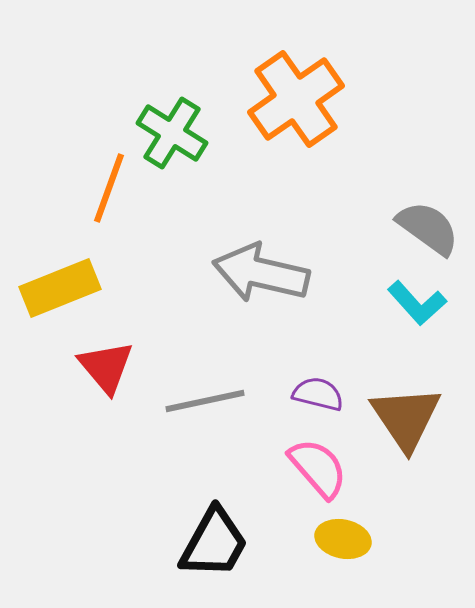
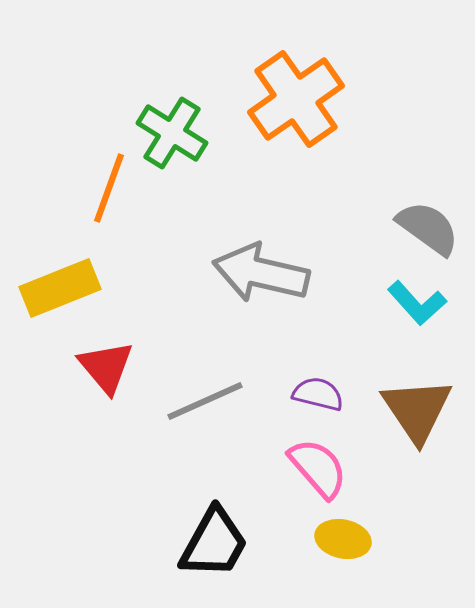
gray line: rotated 12 degrees counterclockwise
brown triangle: moved 11 px right, 8 px up
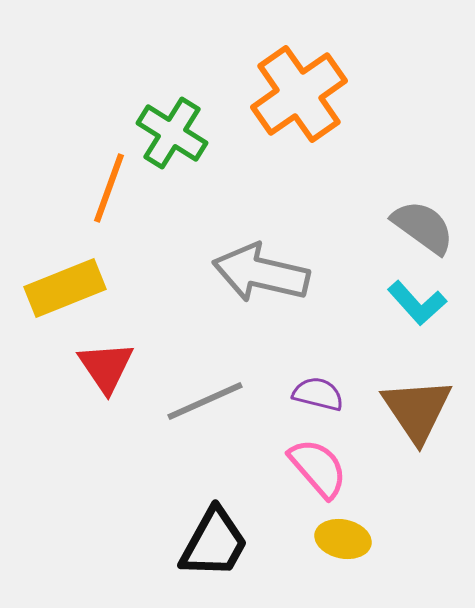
orange cross: moved 3 px right, 5 px up
gray semicircle: moved 5 px left, 1 px up
yellow rectangle: moved 5 px right
red triangle: rotated 6 degrees clockwise
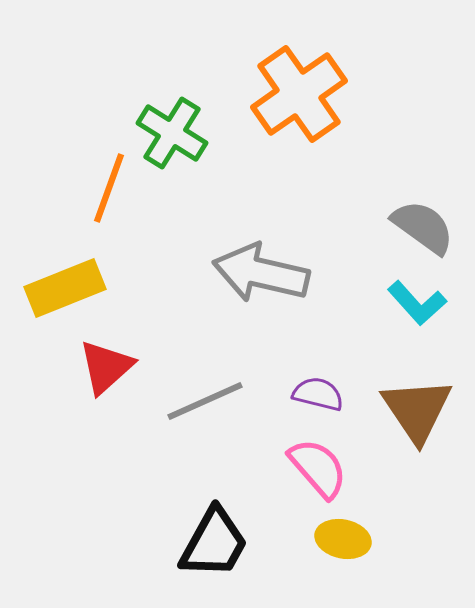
red triangle: rotated 22 degrees clockwise
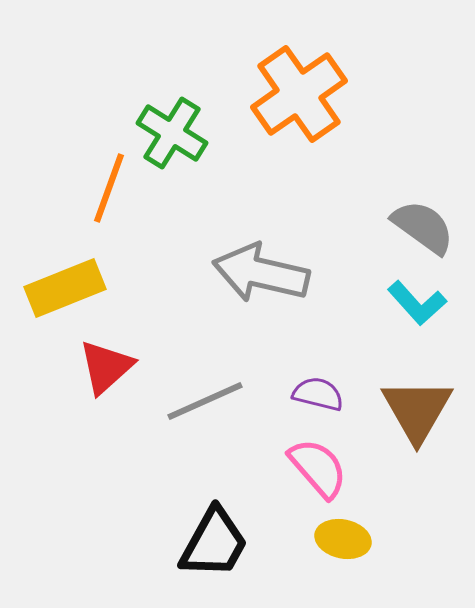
brown triangle: rotated 4 degrees clockwise
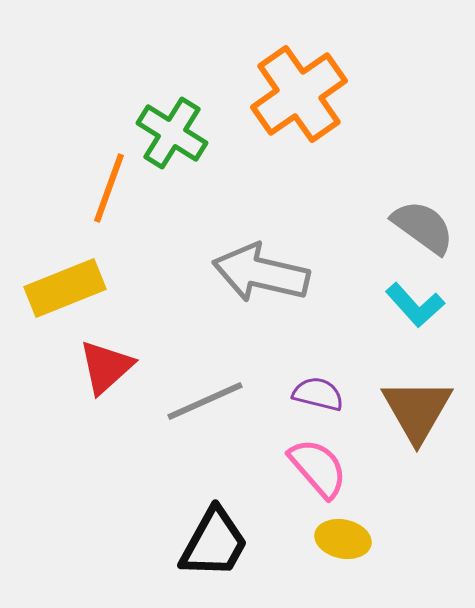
cyan L-shape: moved 2 px left, 2 px down
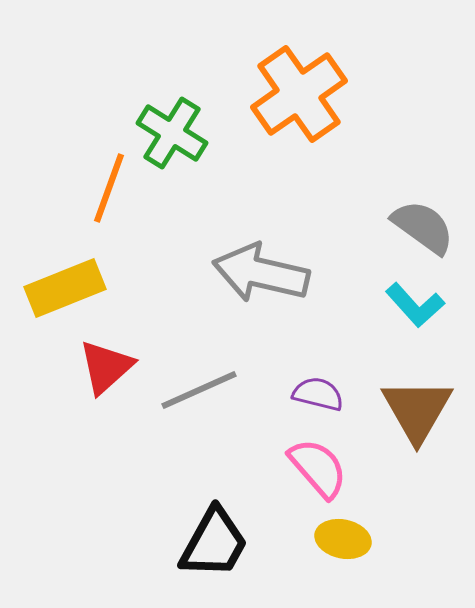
gray line: moved 6 px left, 11 px up
